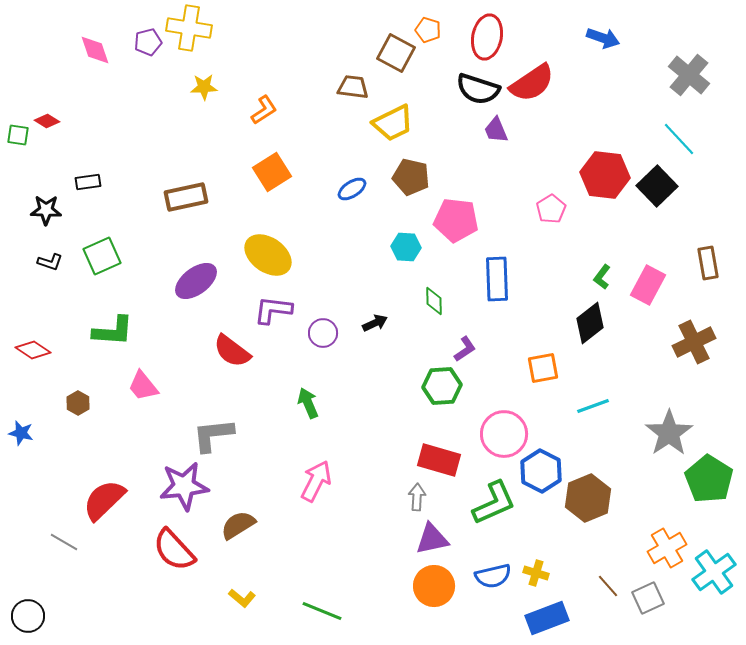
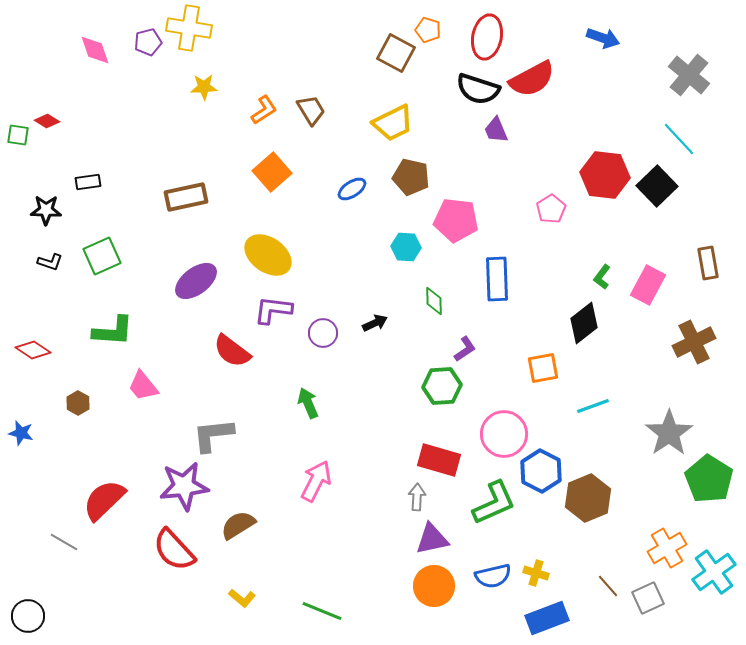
red semicircle at (532, 83): moved 4 px up; rotated 6 degrees clockwise
brown trapezoid at (353, 87): moved 42 px left, 23 px down; rotated 52 degrees clockwise
orange square at (272, 172): rotated 9 degrees counterclockwise
black diamond at (590, 323): moved 6 px left
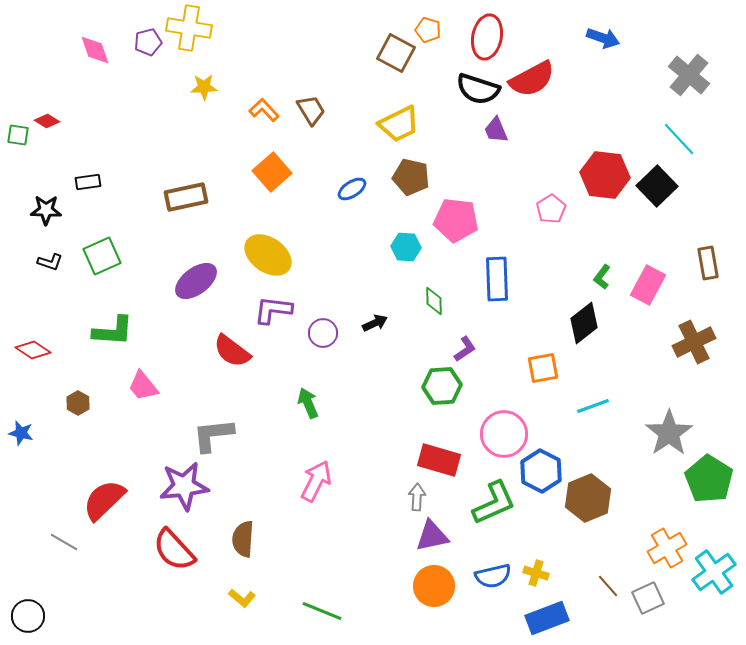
orange L-shape at (264, 110): rotated 100 degrees counterclockwise
yellow trapezoid at (393, 123): moved 6 px right, 1 px down
brown semicircle at (238, 525): moved 5 px right, 14 px down; rotated 54 degrees counterclockwise
purple triangle at (432, 539): moved 3 px up
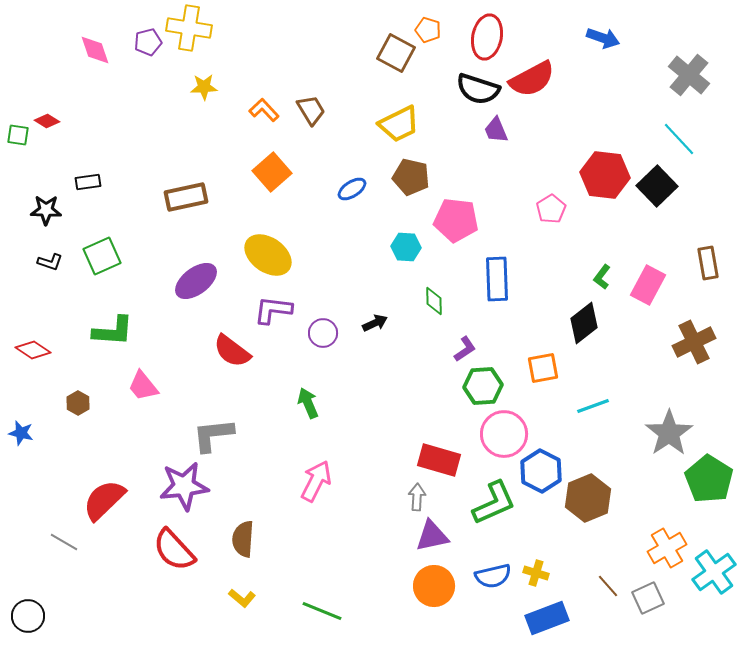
green hexagon at (442, 386): moved 41 px right
